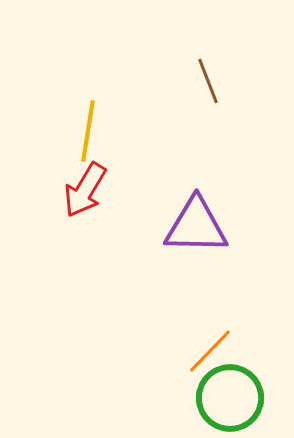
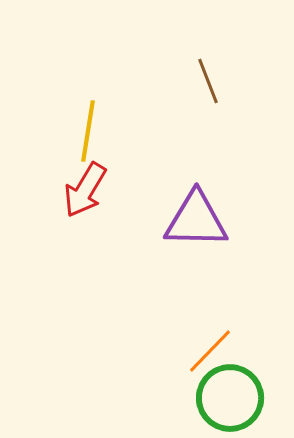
purple triangle: moved 6 px up
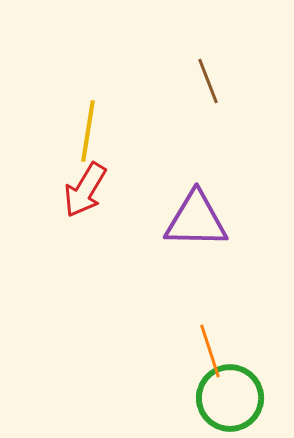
orange line: rotated 62 degrees counterclockwise
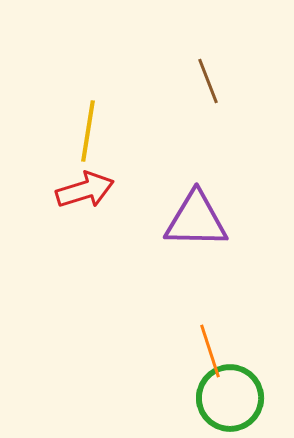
red arrow: rotated 138 degrees counterclockwise
